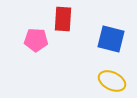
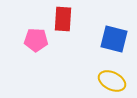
blue square: moved 3 px right
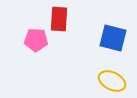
red rectangle: moved 4 px left
blue square: moved 1 px left, 1 px up
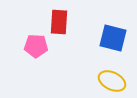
red rectangle: moved 3 px down
pink pentagon: moved 6 px down
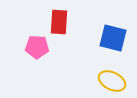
pink pentagon: moved 1 px right, 1 px down
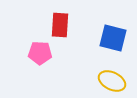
red rectangle: moved 1 px right, 3 px down
pink pentagon: moved 3 px right, 6 px down
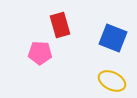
red rectangle: rotated 20 degrees counterclockwise
blue square: rotated 8 degrees clockwise
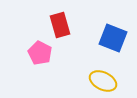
pink pentagon: rotated 25 degrees clockwise
yellow ellipse: moved 9 px left
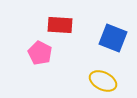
red rectangle: rotated 70 degrees counterclockwise
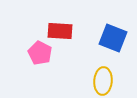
red rectangle: moved 6 px down
yellow ellipse: rotated 68 degrees clockwise
